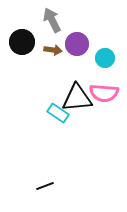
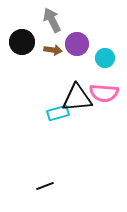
cyan rectangle: rotated 50 degrees counterclockwise
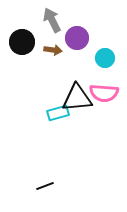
purple circle: moved 6 px up
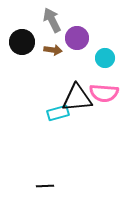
black line: rotated 18 degrees clockwise
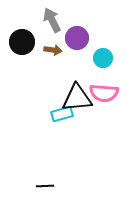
cyan circle: moved 2 px left
cyan rectangle: moved 4 px right, 1 px down
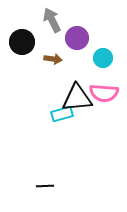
brown arrow: moved 9 px down
